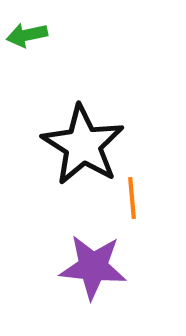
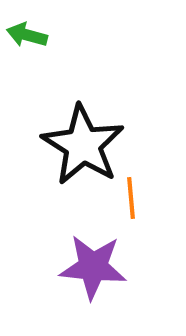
green arrow: rotated 27 degrees clockwise
orange line: moved 1 px left
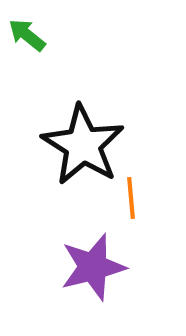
green arrow: rotated 24 degrees clockwise
purple star: rotated 20 degrees counterclockwise
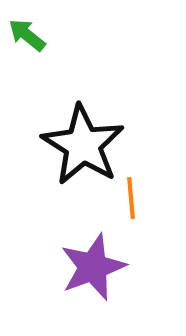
purple star: rotated 6 degrees counterclockwise
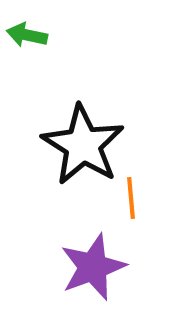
green arrow: rotated 27 degrees counterclockwise
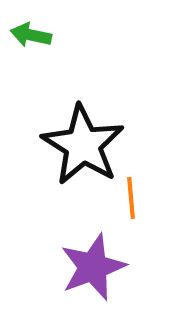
green arrow: moved 4 px right
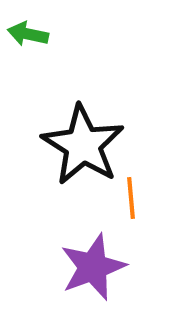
green arrow: moved 3 px left, 1 px up
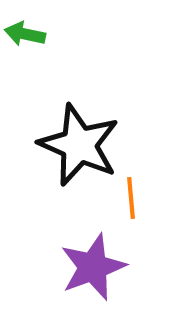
green arrow: moved 3 px left
black star: moved 4 px left; rotated 8 degrees counterclockwise
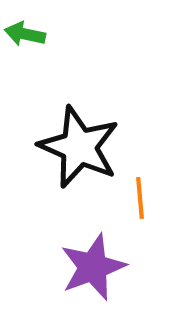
black star: moved 2 px down
orange line: moved 9 px right
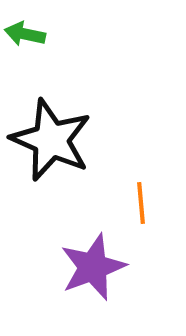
black star: moved 28 px left, 7 px up
orange line: moved 1 px right, 5 px down
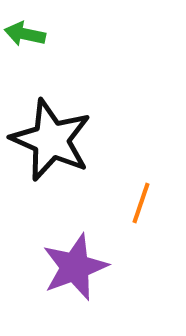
orange line: rotated 24 degrees clockwise
purple star: moved 18 px left
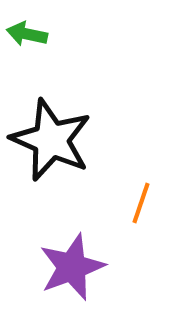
green arrow: moved 2 px right
purple star: moved 3 px left
